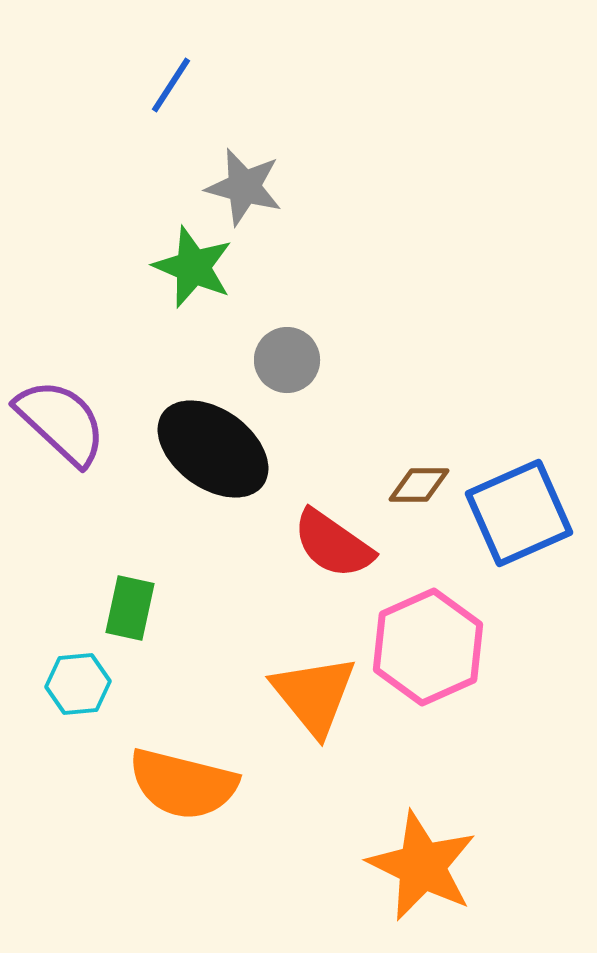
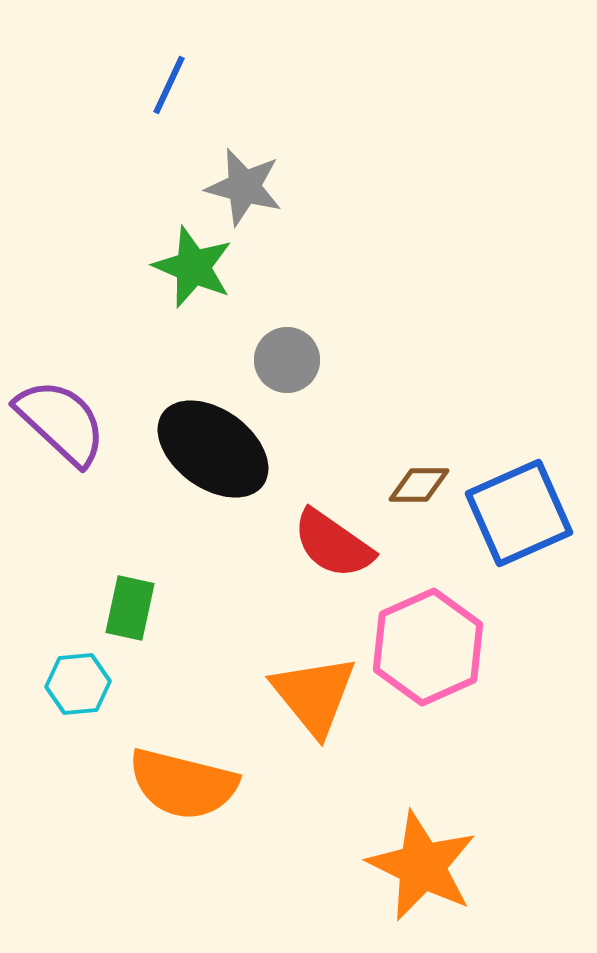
blue line: moved 2 px left; rotated 8 degrees counterclockwise
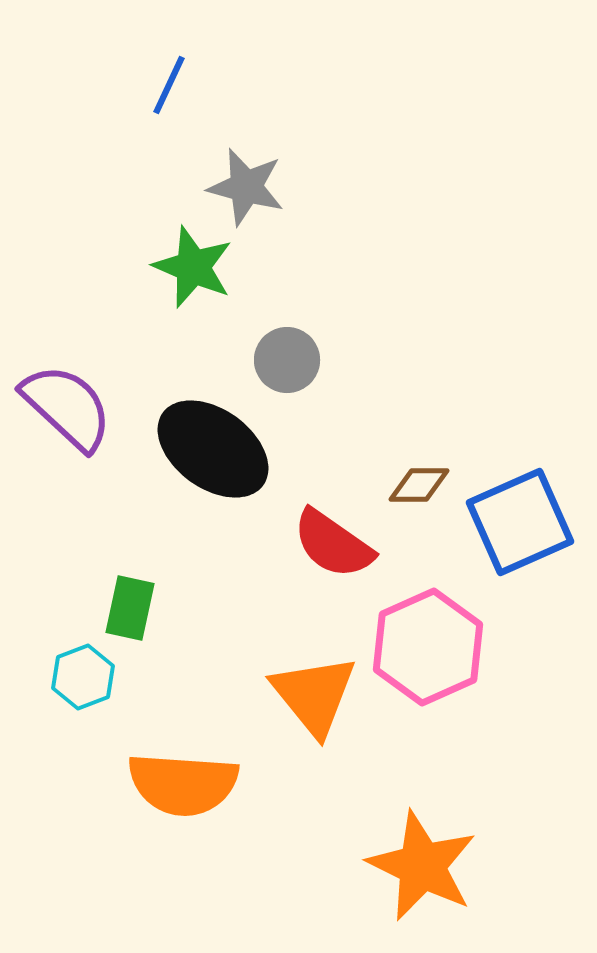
gray star: moved 2 px right
purple semicircle: moved 6 px right, 15 px up
blue square: moved 1 px right, 9 px down
cyan hexagon: moved 5 px right, 7 px up; rotated 16 degrees counterclockwise
orange semicircle: rotated 10 degrees counterclockwise
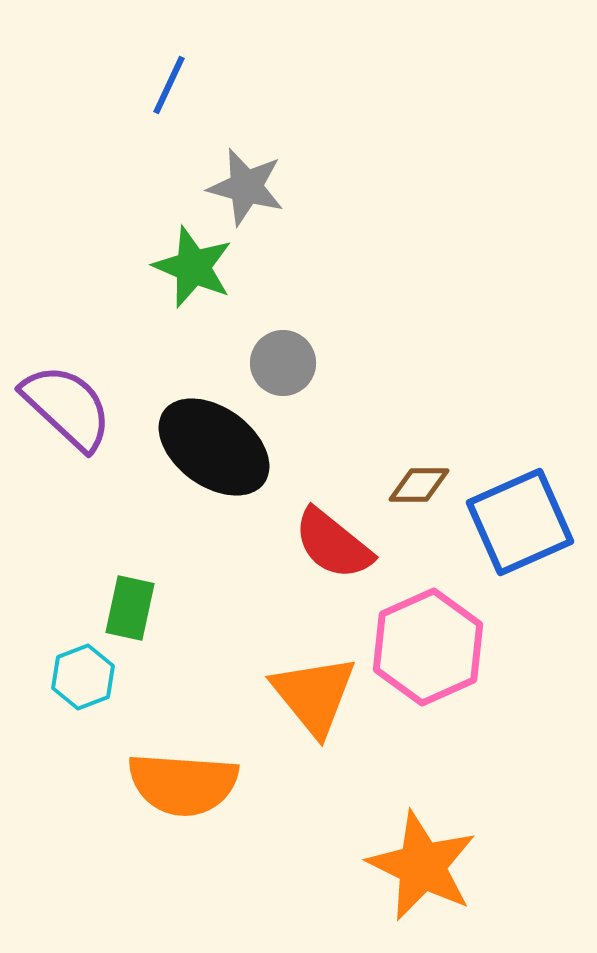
gray circle: moved 4 px left, 3 px down
black ellipse: moved 1 px right, 2 px up
red semicircle: rotated 4 degrees clockwise
